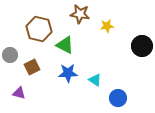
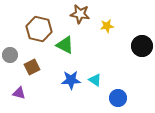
blue star: moved 3 px right, 7 px down
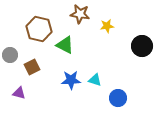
cyan triangle: rotated 16 degrees counterclockwise
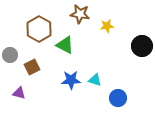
brown hexagon: rotated 15 degrees clockwise
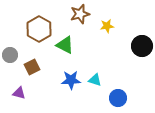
brown star: rotated 24 degrees counterclockwise
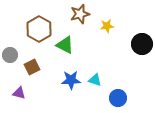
black circle: moved 2 px up
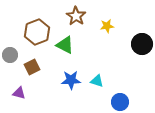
brown star: moved 4 px left, 2 px down; rotated 24 degrees counterclockwise
brown hexagon: moved 2 px left, 3 px down; rotated 10 degrees clockwise
cyan triangle: moved 2 px right, 1 px down
blue circle: moved 2 px right, 4 px down
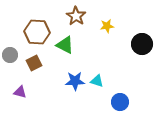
brown hexagon: rotated 25 degrees clockwise
brown square: moved 2 px right, 4 px up
blue star: moved 4 px right, 1 px down
purple triangle: moved 1 px right, 1 px up
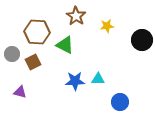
black circle: moved 4 px up
gray circle: moved 2 px right, 1 px up
brown square: moved 1 px left, 1 px up
cyan triangle: moved 1 px right, 2 px up; rotated 16 degrees counterclockwise
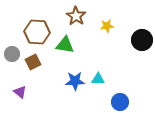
green triangle: rotated 18 degrees counterclockwise
purple triangle: rotated 24 degrees clockwise
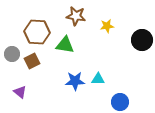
brown star: rotated 24 degrees counterclockwise
brown square: moved 1 px left, 1 px up
